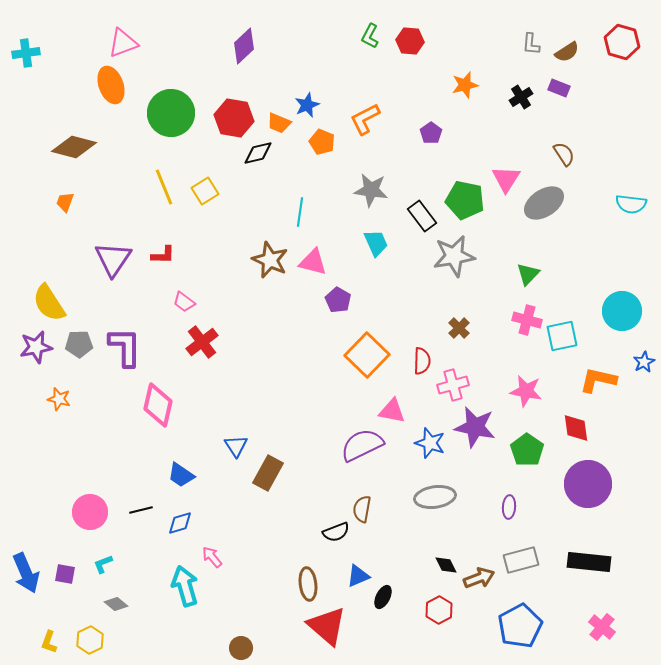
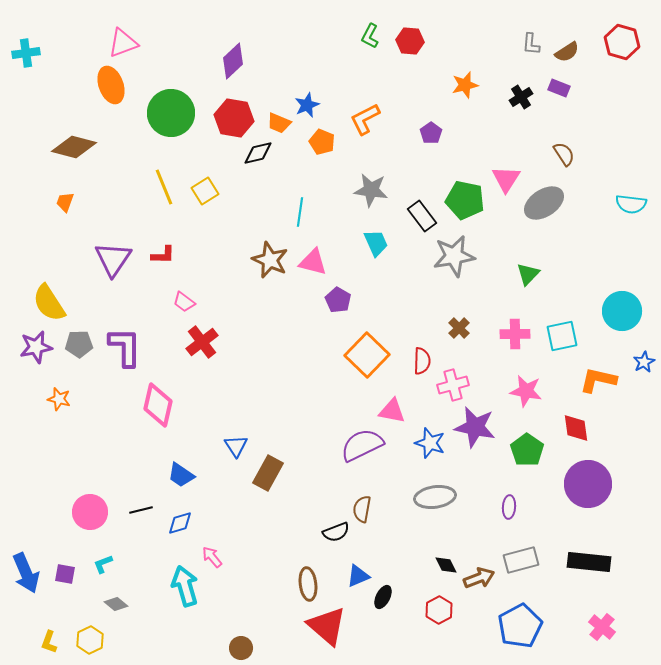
purple diamond at (244, 46): moved 11 px left, 15 px down
pink cross at (527, 320): moved 12 px left, 14 px down; rotated 16 degrees counterclockwise
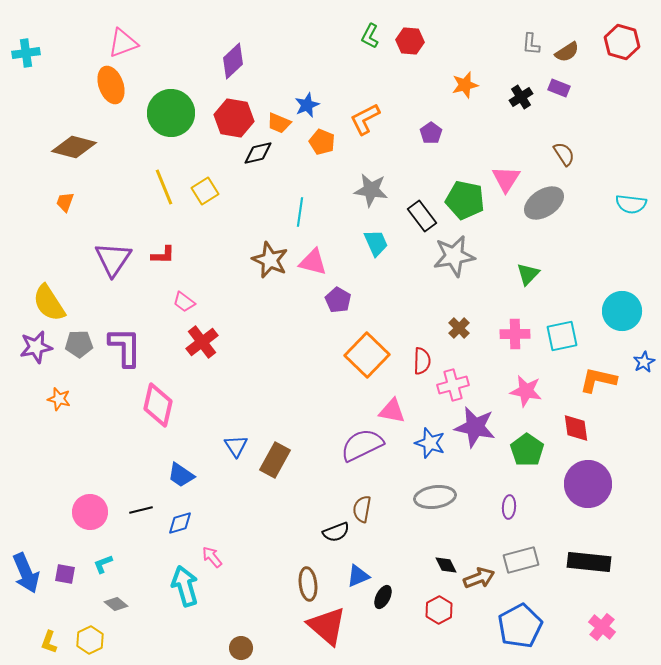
brown rectangle at (268, 473): moved 7 px right, 13 px up
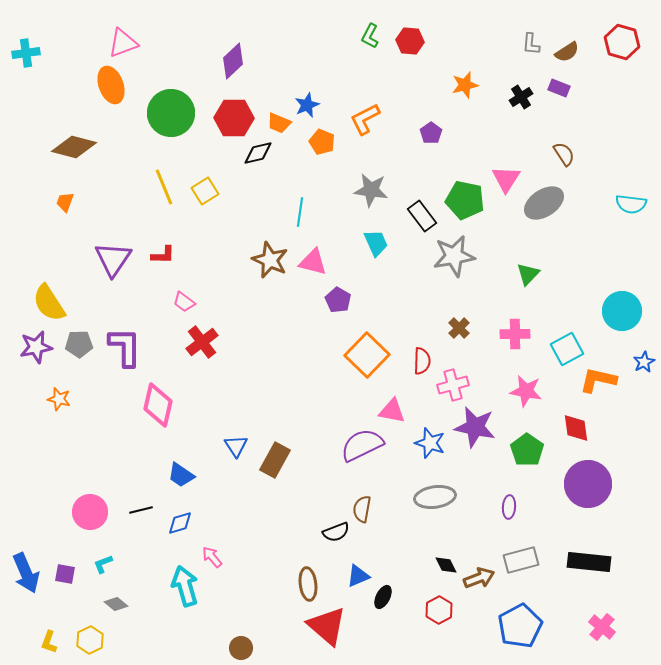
red hexagon at (234, 118): rotated 9 degrees counterclockwise
cyan square at (562, 336): moved 5 px right, 13 px down; rotated 16 degrees counterclockwise
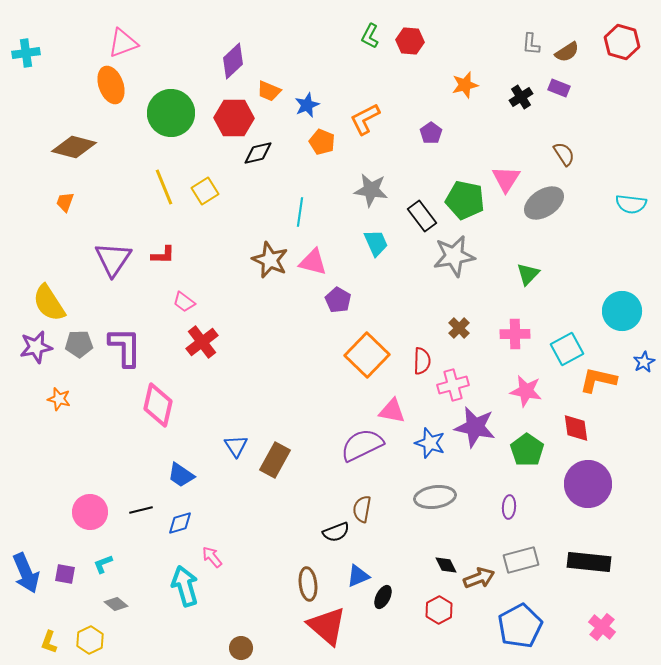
orange trapezoid at (279, 123): moved 10 px left, 32 px up
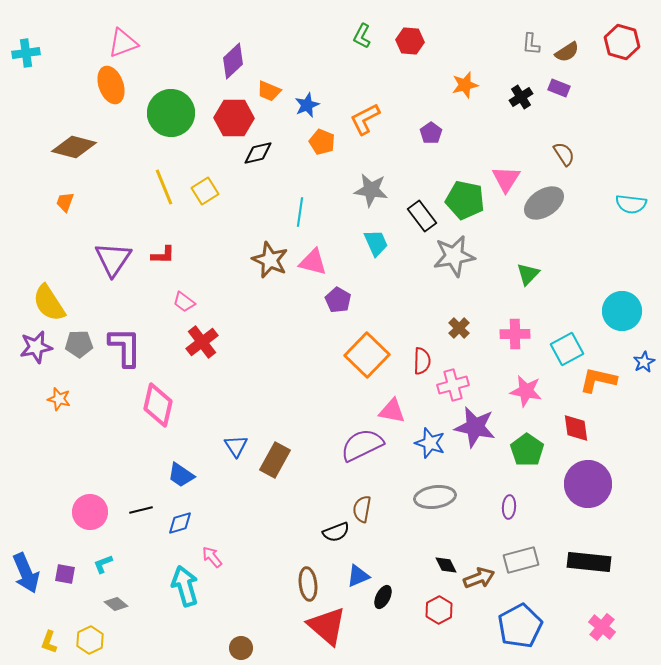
green L-shape at (370, 36): moved 8 px left
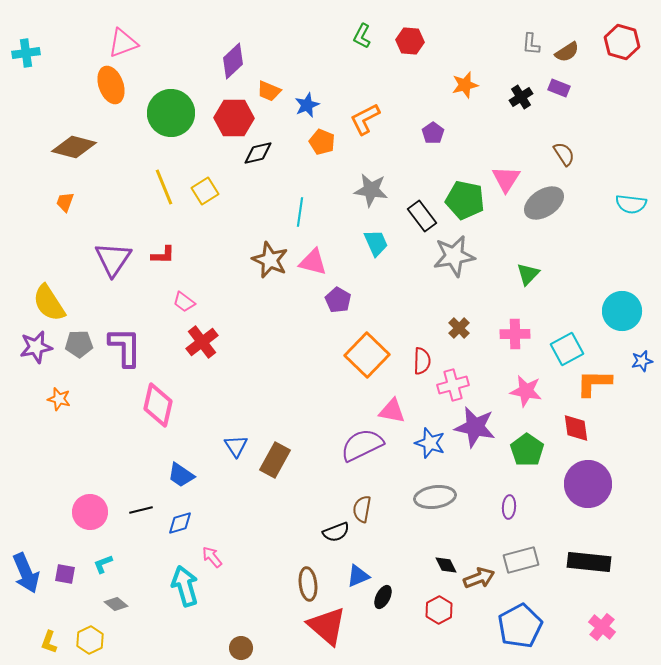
purple pentagon at (431, 133): moved 2 px right
blue star at (644, 362): moved 2 px left, 1 px up; rotated 15 degrees clockwise
orange L-shape at (598, 380): moved 4 px left, 3 px down; rotated 12 degrees counterclockwise
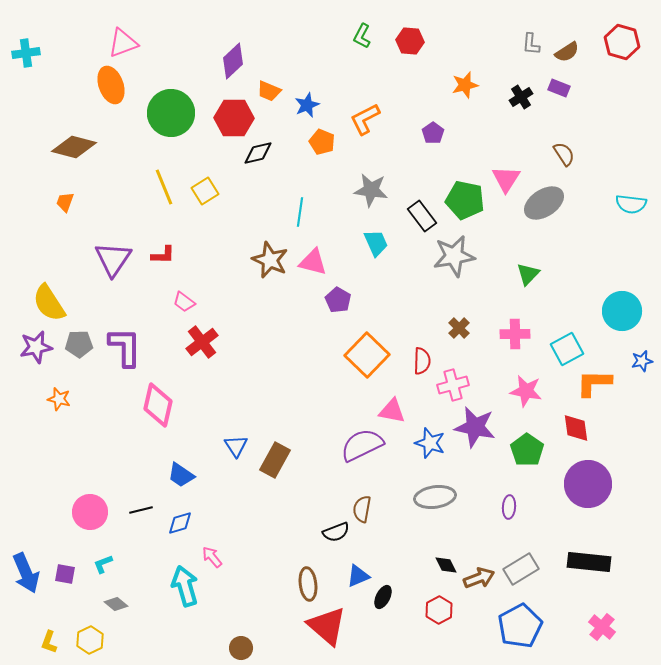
gray rectangle at (521, 560): moved 9 px down; rotated 16 degrees counterclockwise
